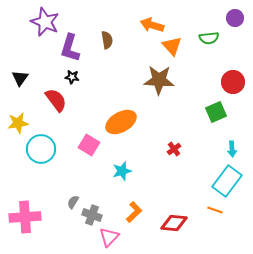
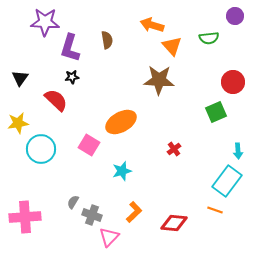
purple circle: moved 2 px up
purple star: rotated 20 degrees counterclockwise
black star: rotated 16 degrees counterclockwise
red semicircle: rotated 10 degrees counterclockwise
cyan arrow: moved 6 px right, 2 px down
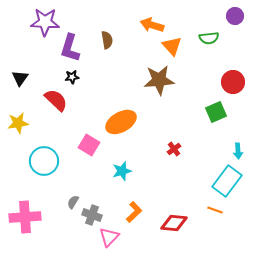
brown star: rotated 8 degrees counterclockwise
cyan circle: moved 3 px right, 12 px down
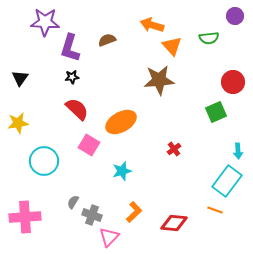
brown semicircle: rotated 102 degrees counterclockwise
red semicircle: moved 21 px right, 9 px down
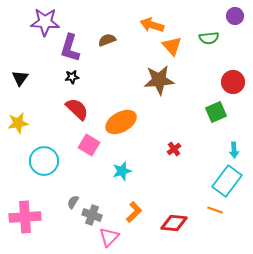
cyan arrow: moved 4 px left, 1 px up
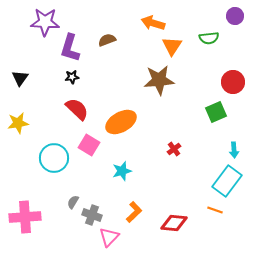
orange arrow: moved 1 px right, 2 px up
orange triangle: rotated 15 degrees clockwise
cyan circle: moved 10 px right, 3 px up
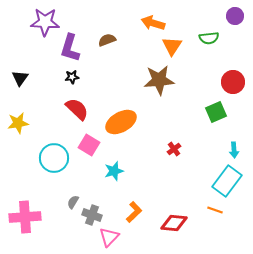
cyan star: moved 8 px left
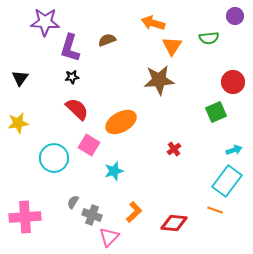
cyan arrow: rotated 105 degrees counterclockwise
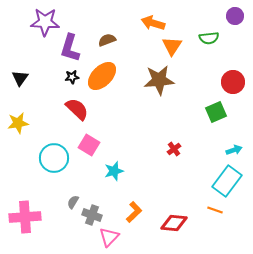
orange ellipse: moved 19 px left, 46 px up; rotated 16 degrees counterclockwise
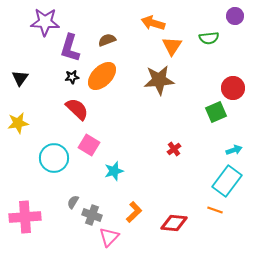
red circle: moved 6 px down
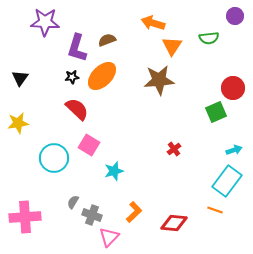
purple L-shape: moved 7 px right
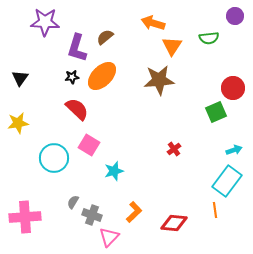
brown semicircle: moved 2 px left, 3 px up; rotated 18 degrees counterclockwise
orange line: rotated 63 degrees clockwise
